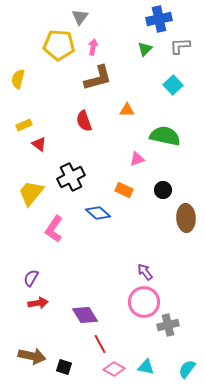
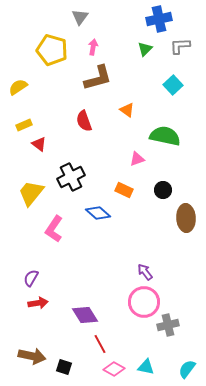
yellow pentagon: moved 7 px left, 5 px down; rotated 12 degrees clockwise
yellow semicircle: moved 8 px down; rotated 42 degrees clockwise
orange triangle: rotated 35 degrees clockwise
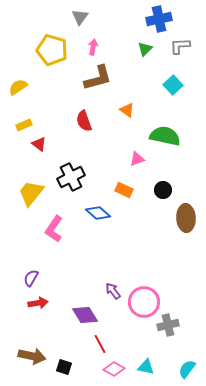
purple arrow: moved 32 px left, 19 px down
